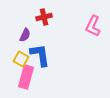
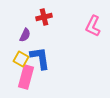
blue L-shape: moved 3 px down
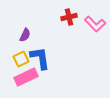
red cross: moved 25 px right
pink L-shape: moved 2 px right, 2 px up; rotated 70 degrees counterclockwise
yellow square: rotated 35 degrees clockwise
pink rectangle: rotated 50 degrees clockwise
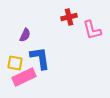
pink L-shape: moved 3 px left, 6 px down; rotated 30 degrees clockwise
yellow square: moved 6 px left, 4 px down; rotated 35 degrees clockwise
pink rectangle: moved 2 px left
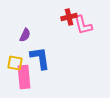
pink L-shape: moved 9 px left, 5 px up
pink rectangle: rotated 70 degrees counterclockwise
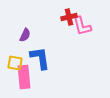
pink L-shape: moved 1 px left, 1 px down
